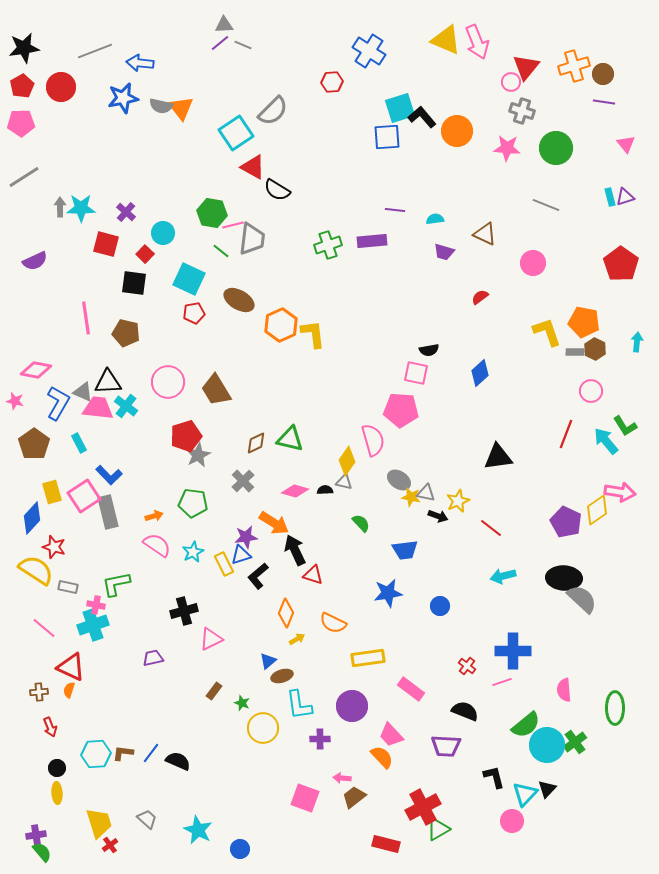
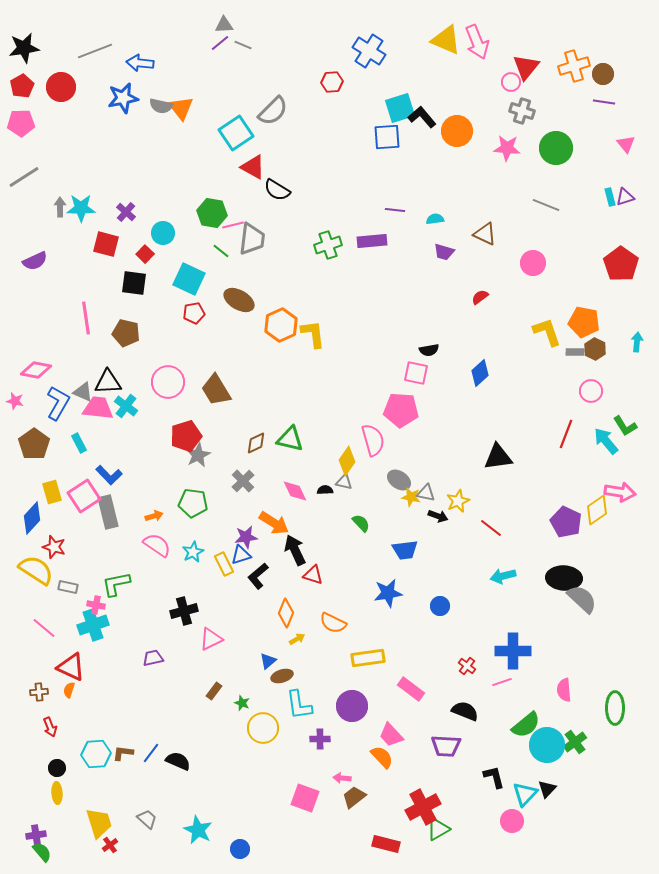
pink diamond at (295, 491): rotated 48 degrees clockwise
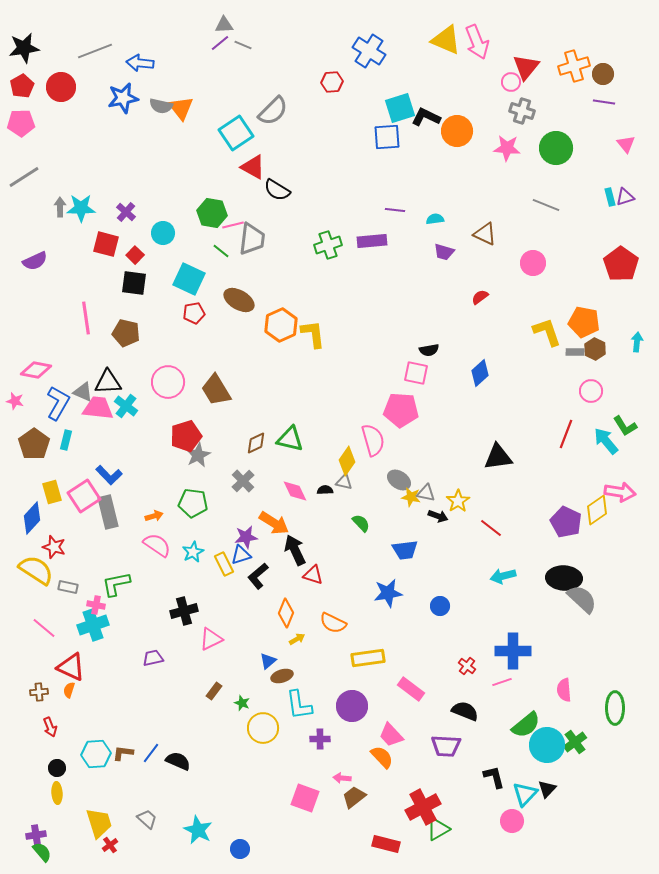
black L-shape at (422, 117): moved 4 px right; rotated 24 degrees counterclockwise
red square at (145, 254): moved 10 px left, 1 px down
cyan rectangle at (79, 443): moved 13 px left, 3 px up; rotated 42 degrees clockwise
yellow star at (458, 501): rotated 10 degrees counterclockwise
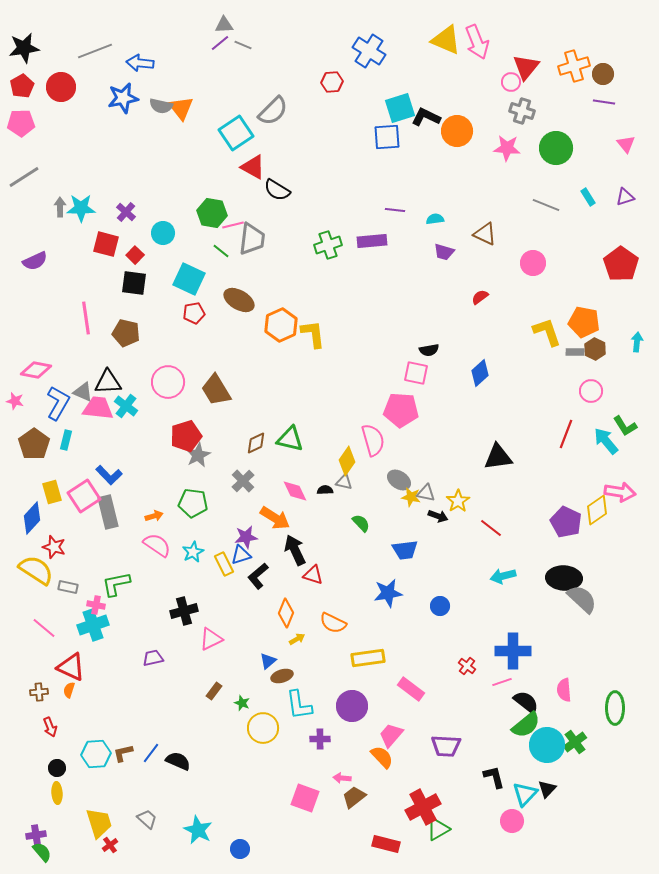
cyan rectangle at (610, 197): moved 22 px left; rotated 18 degrees counterclockwise
orange arrow at (274, 523): moved 1 px right, 5 px up
black semicircle at (465, 711): moved 61 px right, 9 px up; rotated 16 degrees clockwise
pink trapezoid at (391, 735): rotated 84 degrees clockwise
brown L-shape at (123, 753): rotated 20 degrees counterclockwise
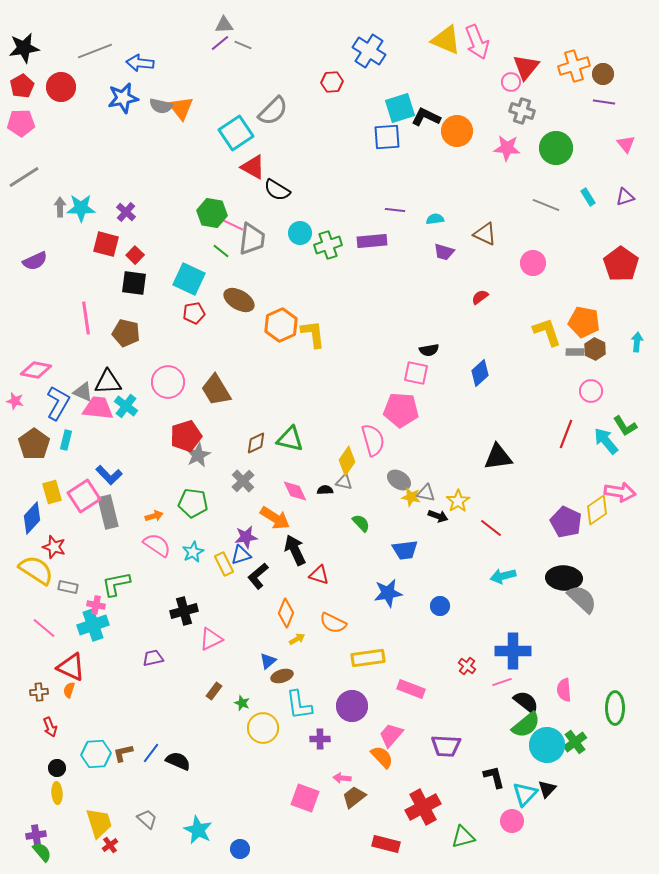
pink line at (233, 225): rotated 40 degrees clockwise
cyan circle at (163, 233): moved 137 px right
red triangle at (313, 575): moved 6 px right
pink rectangle at (411, 689): rotated 16 degrees counterclockwise
green triangle at (438, 829): moved 25 px right, 8 px down; rotated 15 degrees clockwise
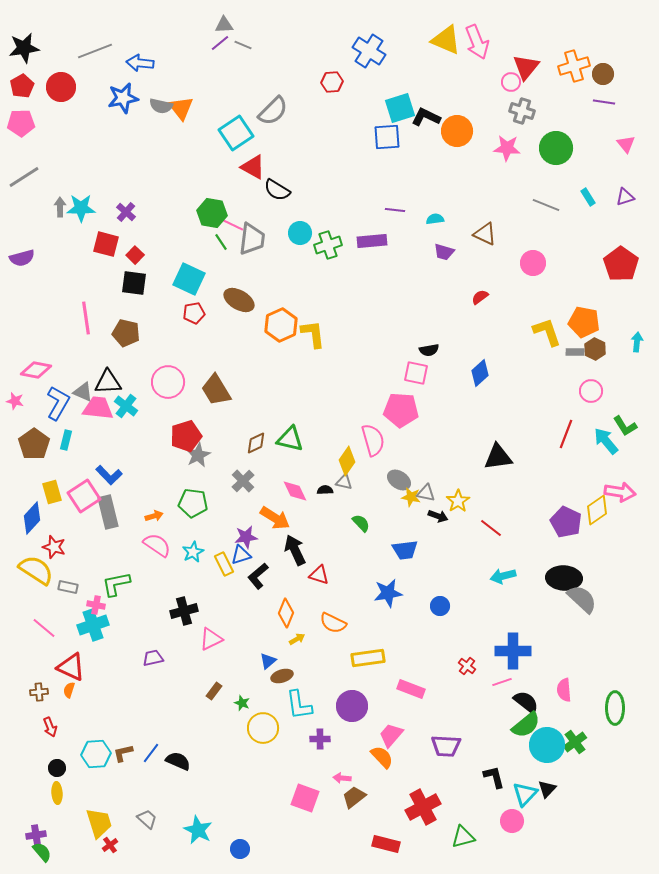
green line at (221, 251): moved 9 px up; rotated 18 degrees clockwise
purple semicircle at (35, 261): moved 13 px left, 3 px up; rotated 10 degrees clockwise
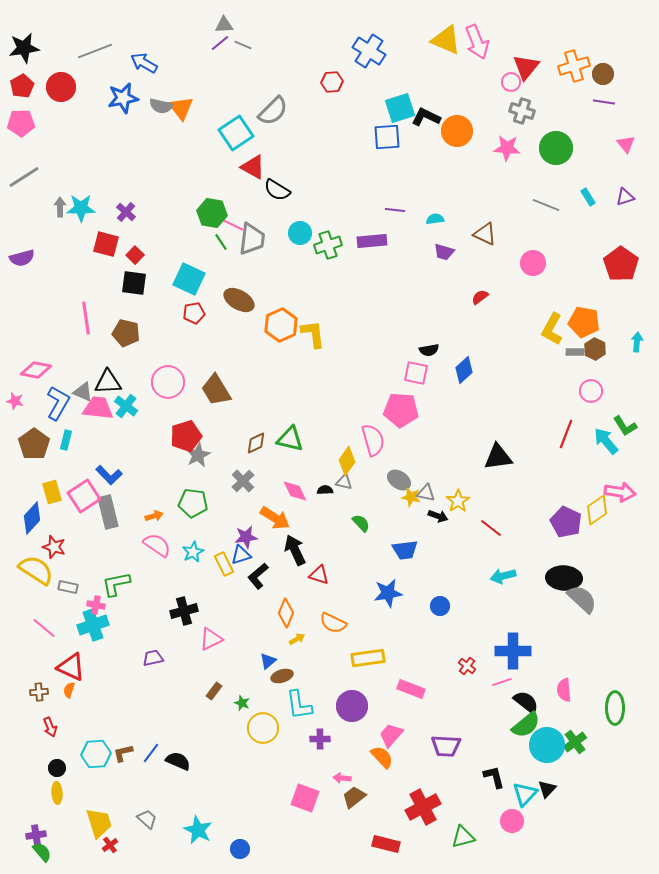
blue arrow at (140, 63): moved 4 px right; rotated 24 degrees clockwise
yellow L-shape at (547, 332): moved 5 px right, 3 px up; rotated 132 degrees counterclockwise
blue diamond at (480, 373): moved 16 px left, 3 px up
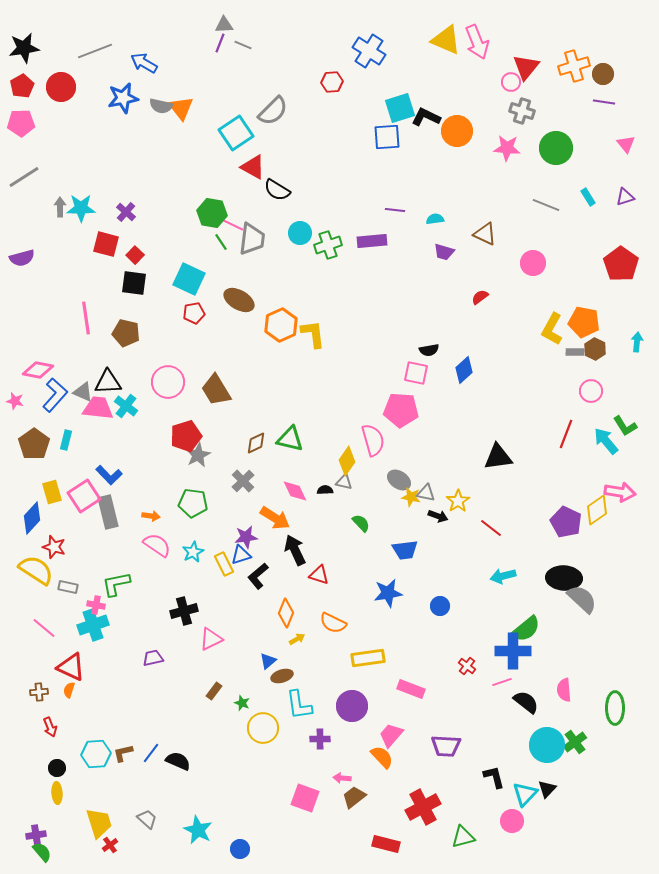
purple line at (220, 43): rotated 30 degrees counterclockwise
pink diamond at (36, 370): moved 2 px right
blue L-shape at (58, 403): moved 3 px left, 8 px up; rotated 12 degrees clockwise
orange arrow at (154, 516): moved 3 px left; rotated 24 degrees clockwise
green semicircle at (526, 725): moved 96 px up
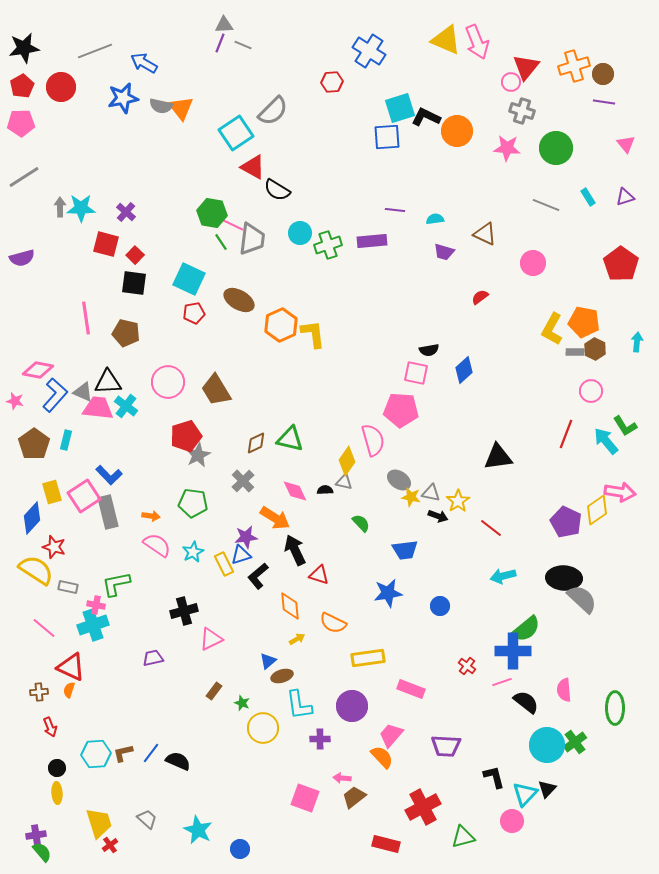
gray triangle at (426, 493): moved 5 px right
orange diamond at (286, 613): moved 4 px right, 7 px up; rotated 28 degrees counterclockwise
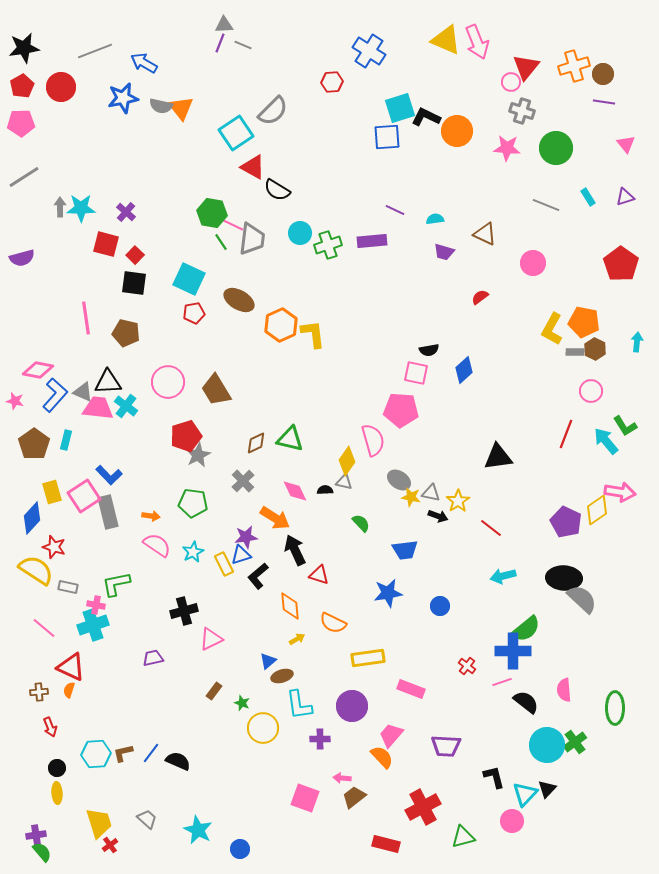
purple line at (395, 210): rotated 18 degrees clockwise
